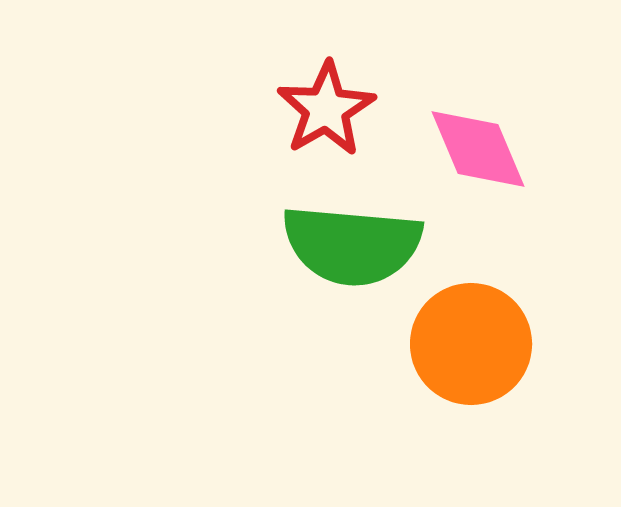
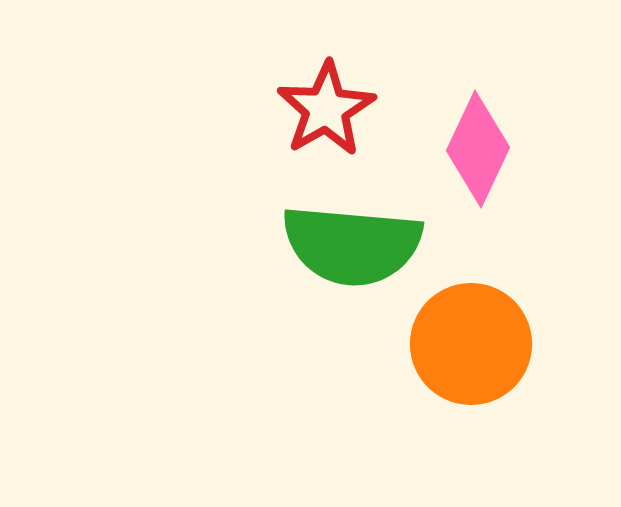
pink diamond: rotated 48 degrees clockwise
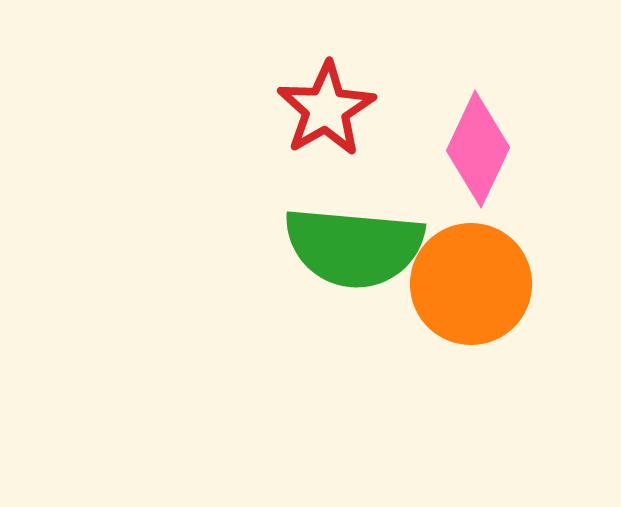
green semicircle: moved 2 px right, 2 px down
orange circle: moved 60 px up
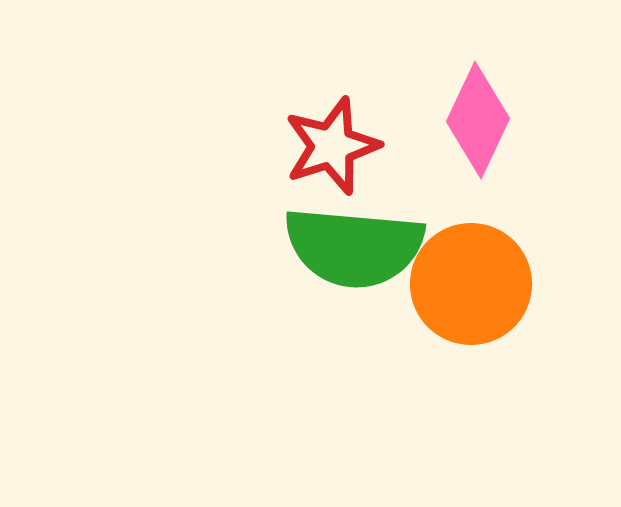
red star: moved 6 px right, 37 px down; rotated 12 degrees clockwise
pink diamond: moved 29 px up
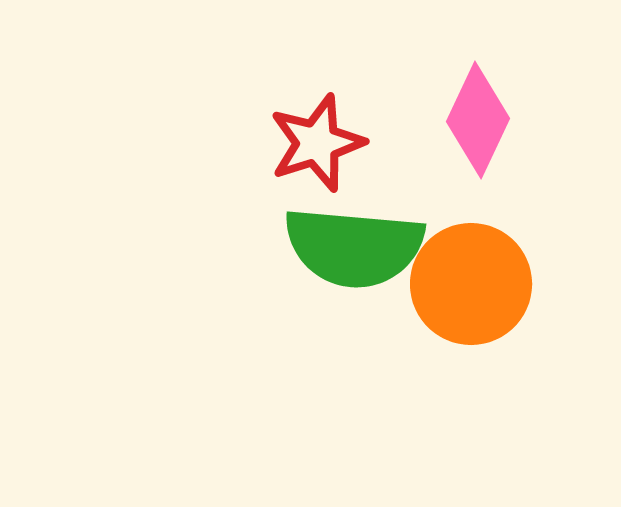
red star: moved 15 px left, 3 px up
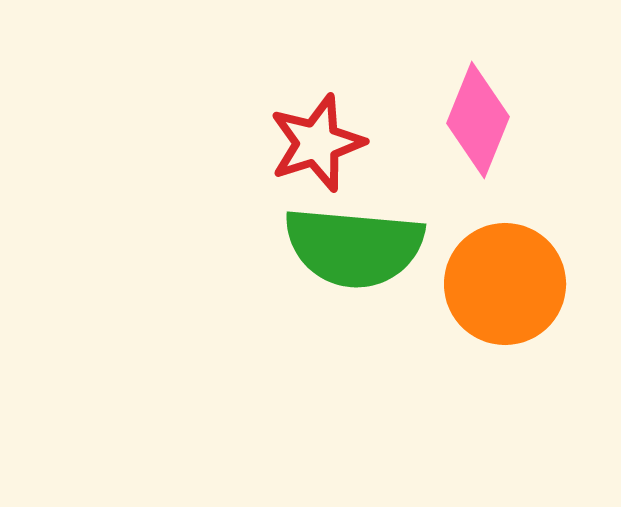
pink diamond: rotated 3 degrees counterclockwise
orange circle: moved 34 px right
